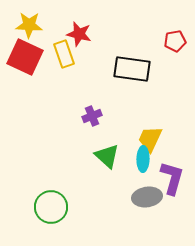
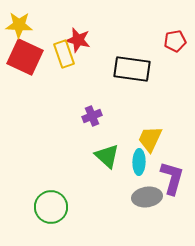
yellow star: moved 10 px left
red star: moved 1 px left, 6 px down
cyan ellipse: moved 4 px left, 3 px down
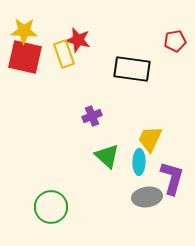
yellow star: moved 5 px right, 6 px down
red square: rotated 12 degrees counterclockwise
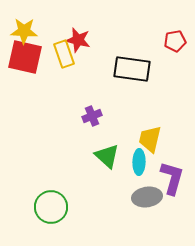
yellow trapezoid: rotated 12 degrees counterclockwise
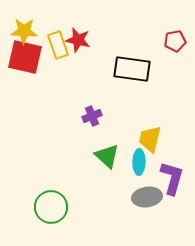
yellow rectangle: moved 6 px left, 9 px up
